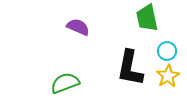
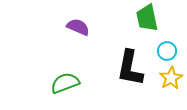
yellow star: moved 3 px right, 2 px down
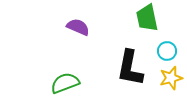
yellow star: rotated 15 degrees clockwise
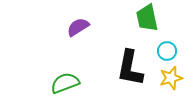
purple semicircle: rotated 55 degrees counterclockwise
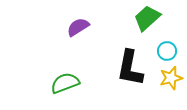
green trapezoid: rotated 60 degrees clockwise
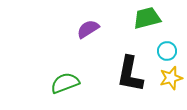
green trapezoid: rotated 28 degrees clockwise
purple semicircle: moved 10 px right, 2 px down
black L-shape: moved 6 px down
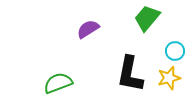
green trapezoid: rotated 36 degrees counterclockwise
cyan circle: moved 8 px right
yellow star: moved 2 px left
green semicircle: moved 7 px left
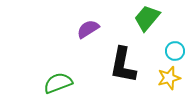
black L-shape: moved 7 px left, 9 px up
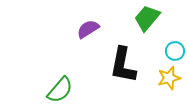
green semicircle: moved 2 px right, 7 px down; rotated 152 degrees clockwise
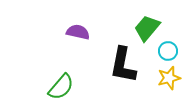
green trapezoid: moved 10 px down
purple semicircle: moved 10 px left, 3 px down; rotated 45 degrees clockwise
cyan circle: moved 7 px left
green semicircle: moved 1 px right, 3 px up
